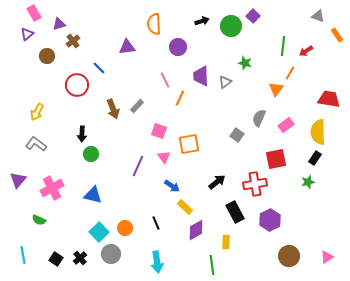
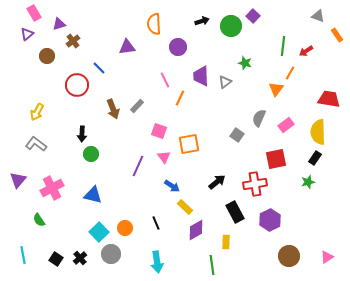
green semicircle at (39, 220): rotated 32 degrees clockwise
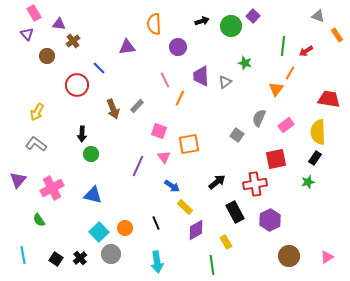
purple triangle at (59, 24): rotated 24 degrees clockwise
purple triangle at (27, 34): rotated 32 degrees counterclockwise
yellow rectangle at (226, 242): rotated 32 degrees counterclockwise
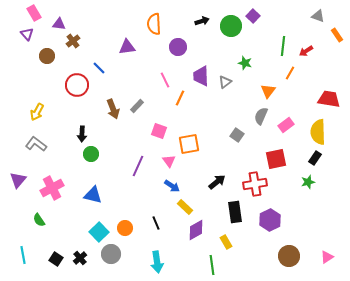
orange triangle at (276, 89): moved 8 px left, 2 px down
gray semicircle at (259, 118): moved 2 px right, 2 px up
pink triangle at (164, 157): moved 5 px right, 4 px down
black rectangle at (235, 212): rotated 20 degrees clockwise
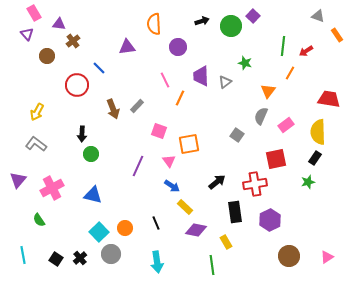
purple diamond at (196, 230): rotated 40 degrees clockwise
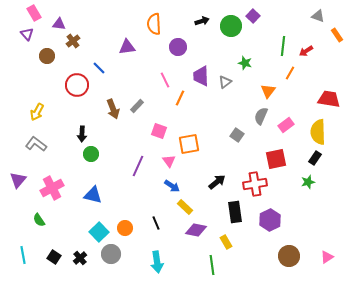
black square at (56, 259): moved 2 px left, 2 px up
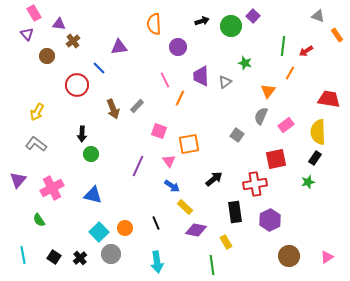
purple triangle at (127, 47): moved 8 px left
black arrow at (217, 182): moved 3 px left, 3 px up
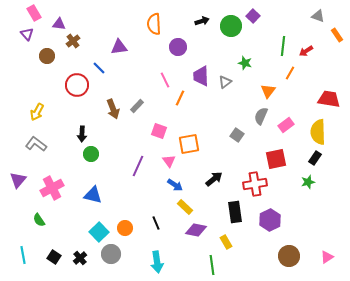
blue arrow at (172, 186): moved 3 px right, 1 px up
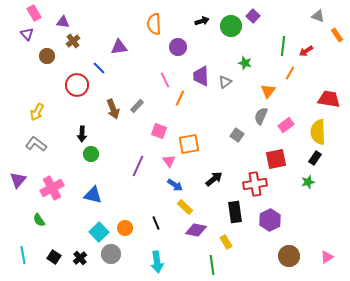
purple triangle at (59, 24): moved 4 px right, 2 px up
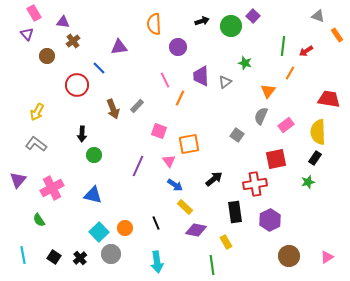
green circle at (91, 154): moved 3 px right, 1 px down
